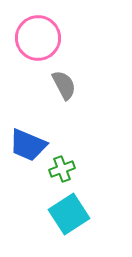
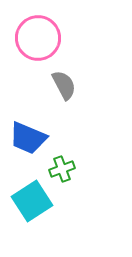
blue trapezoid: moved 7 px up
cyan square: moved 37 px left, 13 px up
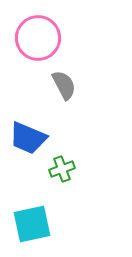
cyan square: moved 23 px down; rotated 21 degrees clockwise
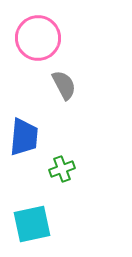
blue trapezoid: moved 4 px left, 1 px up; rotated 108 degrees counterclockwise
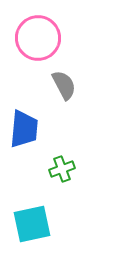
blue trapezoid: moved 8 px up
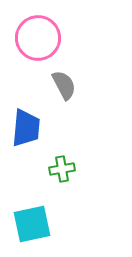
blue trapezoid: moved 2 px right, 1 px up
green cross: rotated 10 degrees clockwise
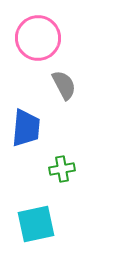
cyan square: moved 4 px right
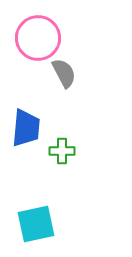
gray semicircle: moved 12 px up
green cross: moved 18 px up; rotated 10 degrees clockwise
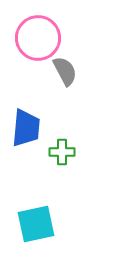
gray semicircle: moved 1 px right, 2 px up
green cross: moved 1 px down
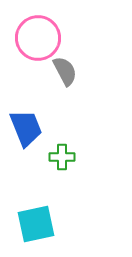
blue trapezoid: rotated 27 degrees counterclockwise
green cross: moved 5 px down
